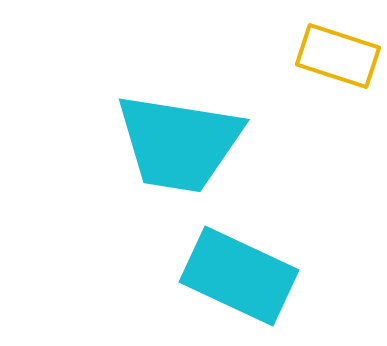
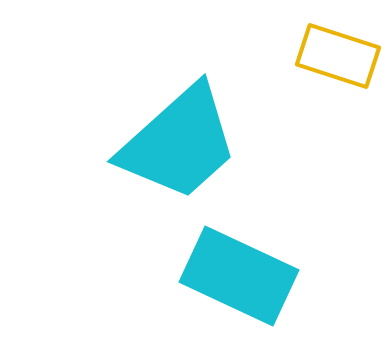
cyan trapezoid: rotated 51 degrees counterclockwise
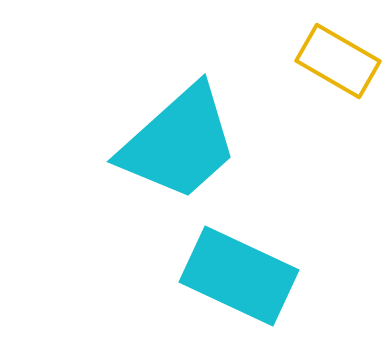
yellow rectangle: moved 5 px down; rotated 12 degrees clockwise
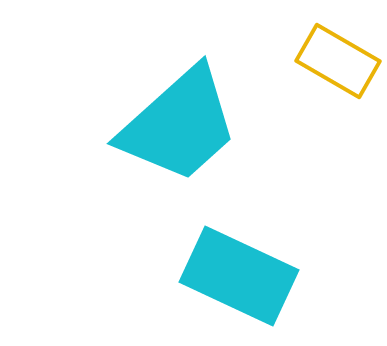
cyan trapezoid: moved 18 px up
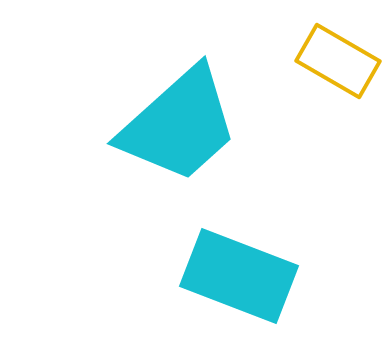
cyan rectangle: rotated 4 degrees counterclockwise
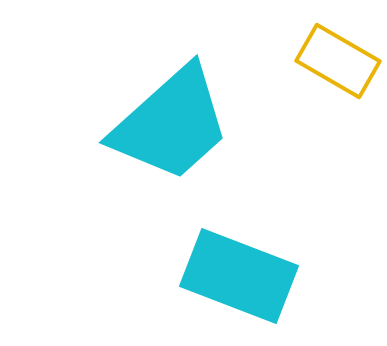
cyan trapezoid: moved 8 px left, 1 px up
